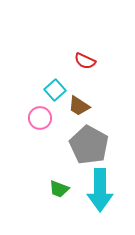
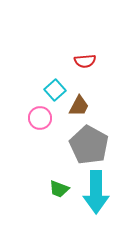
red semicircle: rotated 30 degrees counterclockwise
brown trapezoid: rotated 95 degrees counterclockwise
cyan arrow: moved 4 px left, 2 px down
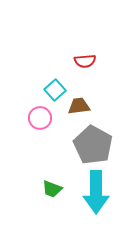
brown trapezoid: rotated 125 degrees counterclockwise
gray pentagon: moved 4 px right
green trapezoid: moved 7 px left
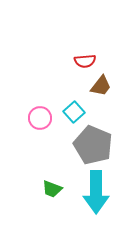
cyan square: moved 19 px right, 22 px down
brown trapezoid: moved 22 px right, 20 px up; rotated 135 degrees clockwise
gray pentagon: rotated 6 degrees counterclockwise
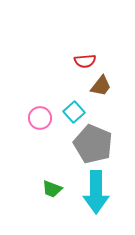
gray pentagon: moved 1 px up
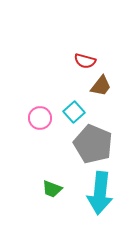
red semicircle: rotated 20 degrees clockwise
cyan arrow: moved 4 px right, 1 px down; rotated 6 degrees clockwise
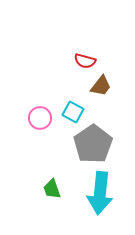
cyan square: moved 1 px left; rotated 20 degrees counterclockwise
gray pentagon: rotated 15 degrees clockwise
green trapezoid: rotated 50 degrees clockwise
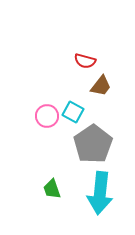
pink circle: moved 7 px right, 2 px up
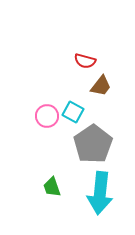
green trapezoid: moved 2 px up
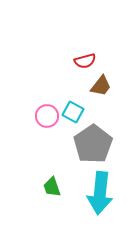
red semicircle: rotated 30 degrees counterclockwise
